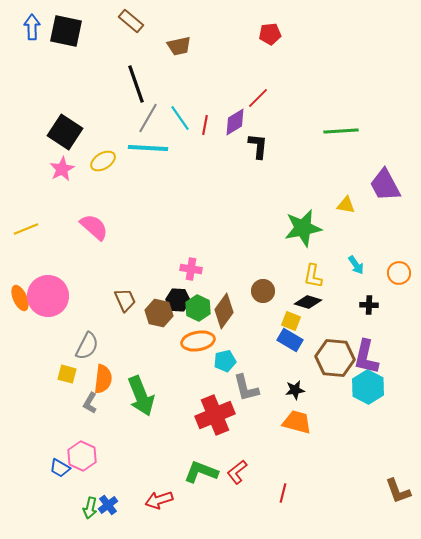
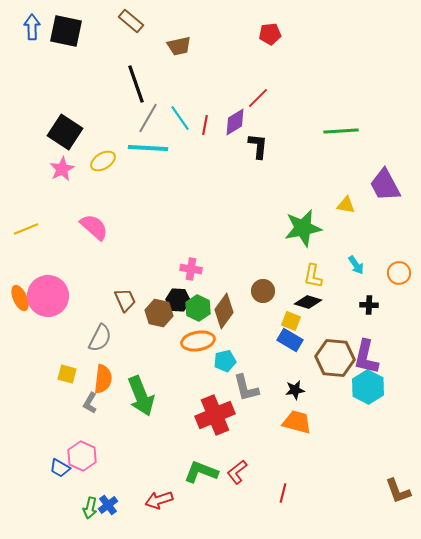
gray semicircle at (87, 346): moved 13 px right, 8 px up
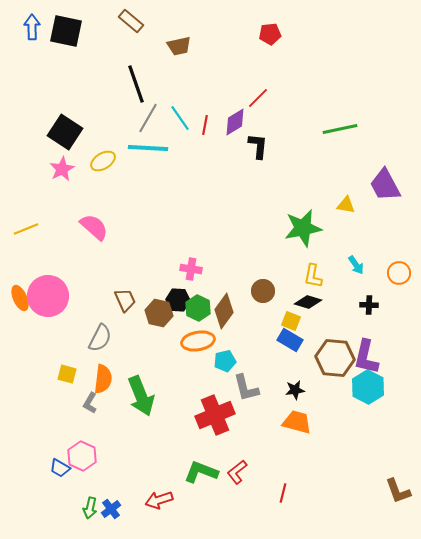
green line at (341, 131): moved 1 px left, 2 px up; rotated 8 degrees counterclockwise
blue cross at (108, 505): moved 3 px right, 4 px down
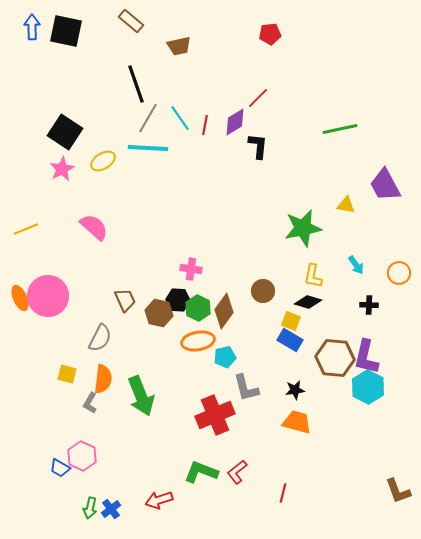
cyan pentagon at (225, 361): moved 4 px up
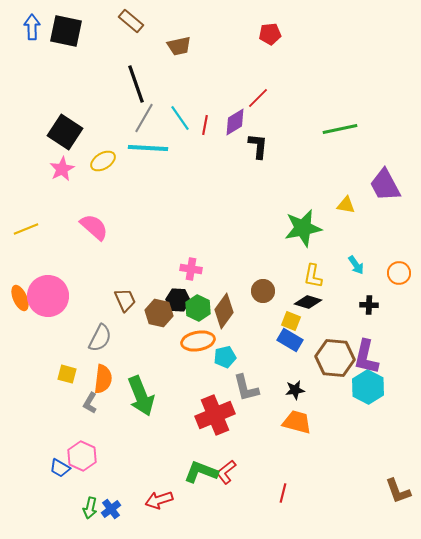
gray line at (148, 118): moved 4 px left
red L-shape at (237, 472): moved 11 px left
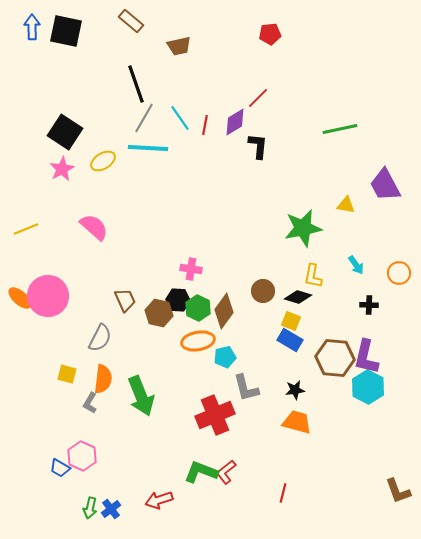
orange ellipse at (20, 298): rotated 25 degrees counterclockwise
black diamond at (308, 302): moved 10 px left, 5 px up
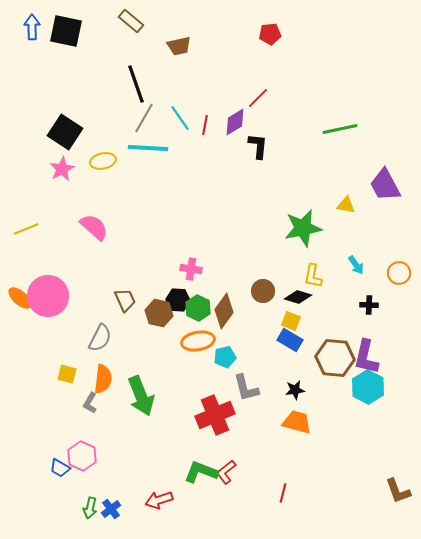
yellow ellipse at (103, 161): rotated 20 degrees clockwise
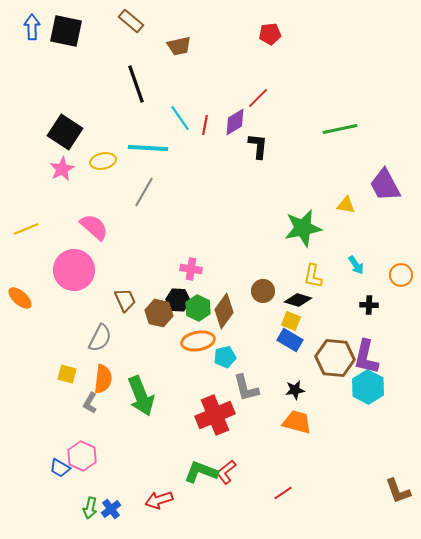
gray line at (144, 118): moved 74 px down
orange circle at (399, 273): moved 2 px right, 2 px down
pink circle at (48, 296): moved 26 px right, 26 px up
black diamond at (298, 297): moved 3 px down
red line at (283, 493): rotated 42 degrees clockwise
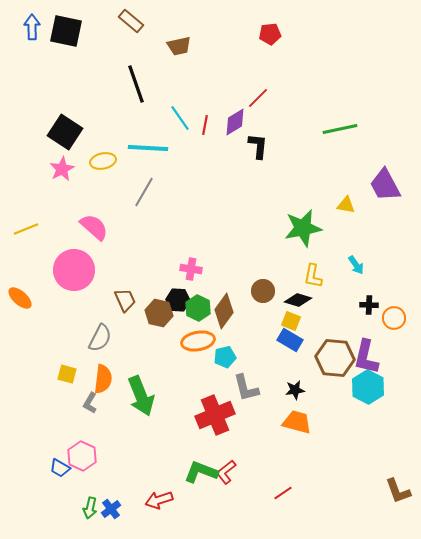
orange circle at (401, 275): moved 7 px left, 43 px down
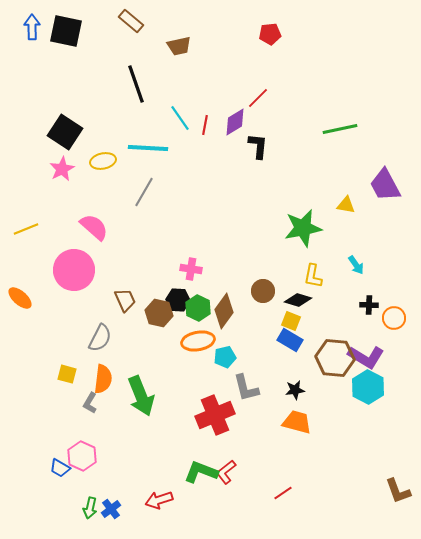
purple L-shape at (366, 357): rotated 72 degrees counterclockwise
